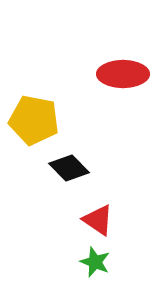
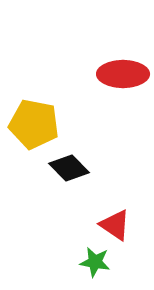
yellow pentagon: moved 4 px down
red triangle: moved 17 px right, 5 px down
green star: rotated 12 degrees counterclockwise
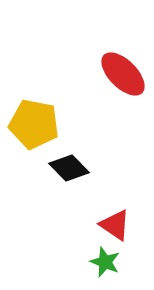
red ellipse: rotated 45 degrees clockwise
green star: moved 10 px right; rotated 12 degrees clockwise
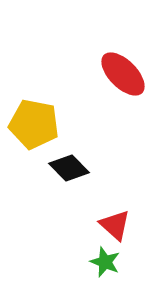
red triangle: rotated 8 degrees clockwise
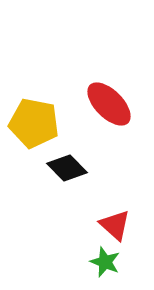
red ellipse: moved 14 px left, 30 px down
yellow pentagon: moved 1 px up
black diamond: moved 2 px left
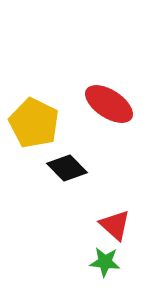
red ellipse: rotated 12 degrees counterclockwise
yellow pentagon: rotated 15 degrees clockwise
green star: rotated 16 degrees counterclockwise
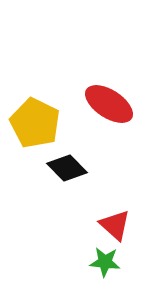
yellow pentagon: moved 1 px right
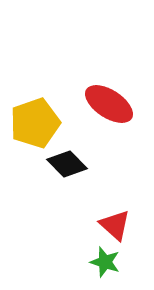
yellow pentagon: rotated 27 degrees clockwise
black diamond: moved 4 px up
green star: rotated 12 degrees clockwise
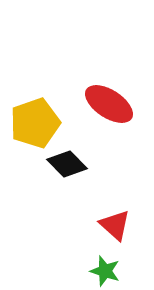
green star: moved 9 px down
